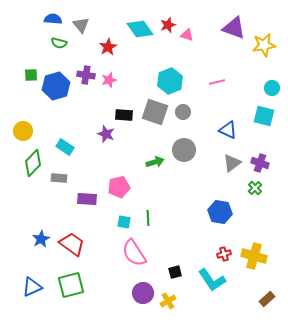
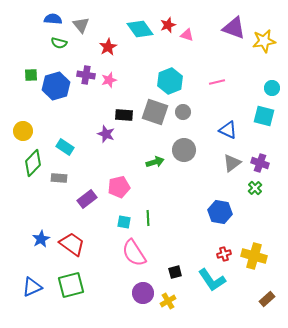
yellow star at (264, 45): moved 4 px up
purple rectangle at (87, 199): rotated 42 degrees counterclockwise
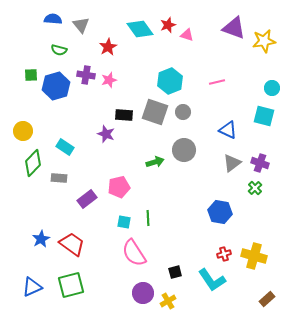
green semicircle at (59, 43): moved 7 px down
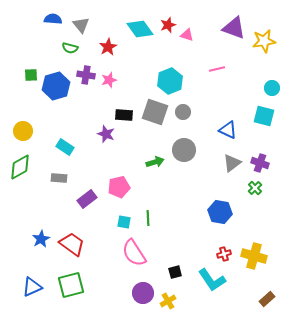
green semicircle at (59, 50): moved 11 px right, 2 px up
pink line at (217, 82): moved 13 px up
green diamond at (33, 163): moved 13 px left, 4 px down; rotated 16 degrees clockwise
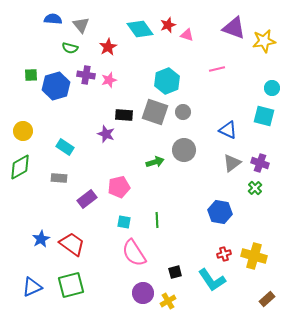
cyan hexagon at (170, 81): moved 3 px left
green line at (148, 218): moved 9 px right, 2 px down
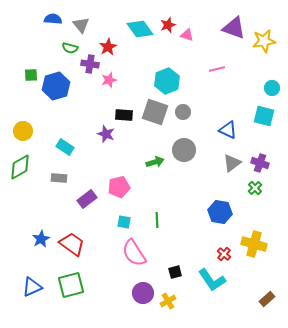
purple cross at (86, 75): moved 4 px right, 11 px up
red cross at (224, 254): rotated 32 degrees counterclockwise
yellow cross at (254, 256): moved 12 px up
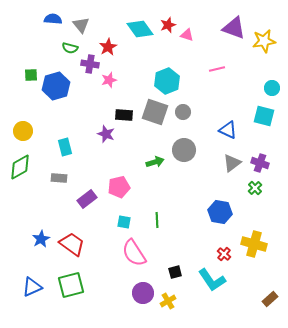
cyan rectangle at (65, 147): rotated 42 degrees clockwise
brown rectangle at (267, 299): moved 3 px right
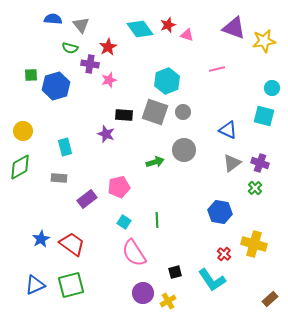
cyan square at (124, 222): rotated 24 degrees clockwise
blue triangle at (32, 287): moved 3 px right, 2 px up
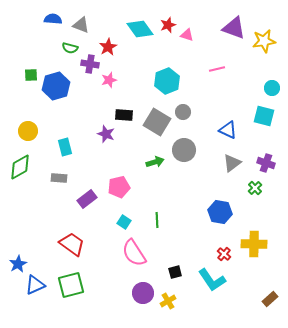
gray triangle at (81, 25): rotated 30 degrees counterclockwise
gray square at (155, 112): moved 2 px right, 10 px down; rotated 12 degrees clockwise
yellow circle at (23, 131): moved 5 px right
purple cross at (260, 163): moved 6 px right
blue star at (41, 239): moved 23 px left, 25 px down
yellow cross at (254, 244): rotated 15 degrees counterclockwise
